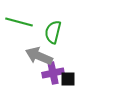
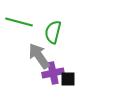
gray arrow: rotated 32 degrees clockwise
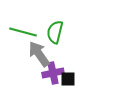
green line: moved 4 px right, 10 px down
green semicircle: moved 2 px right
gray arrow: moved 2 px up
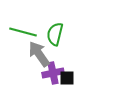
green semicircle: moved 2 px down
black square: moved 1 px left, 1 px up
